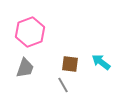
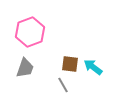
cyan arrow: moved 8 px left, 5 px down
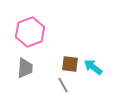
gray trapezoid: rotated 15 degrees counterclockwise
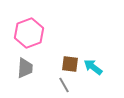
pink hexagon: moved 1 px left, 1 px down
gray line: moved 1 px right
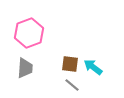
gray line: moved 8 px right; rotated 21 degrees counterclockwise
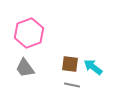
gray trapezoid: rotated 140 degrees clockwise
gray line: rotated 28 degrees counterclockwise
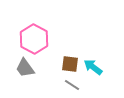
pink hexagon: moved 5 px right, 6 px down; rotated 12 degrees counterclockwise
gray line: rotated 21 degrees clockwise
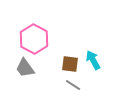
cyan arrow: moved 7 px up; rotated 24 degrees clockwise
gray line: moved 1 px right
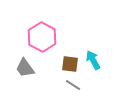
pink hexagon: moved 8 px right, 2 px up
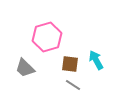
pink hexagon: moved 5 px right; rotated 16 degrees clockwise
cyan arrow: moved 3 px right
gray trapezoid: rotated 10 degrees counterclockwise
